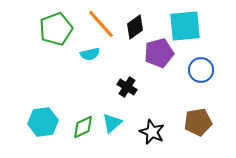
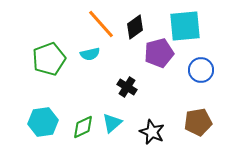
green pentagon: moved 7 px left, 30 px down
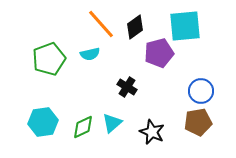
blue circle: moved 21 px down
